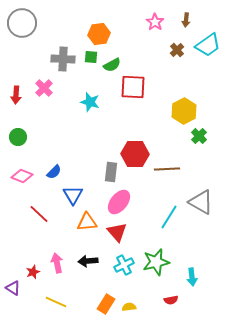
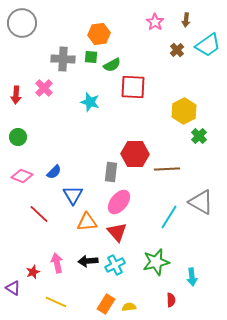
cyan cross: moved 9 px left
red semicircle: rotated 80 degrees counterclockwise
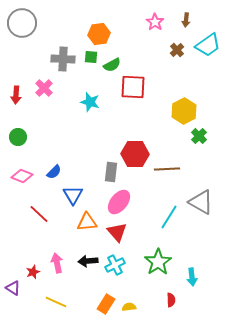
green star: moved 2 px right; rotated 20 degrees counterclockwise
